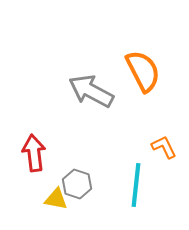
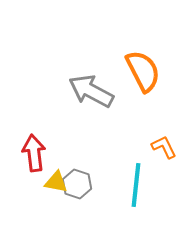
yellow triangle: moved 17 px up
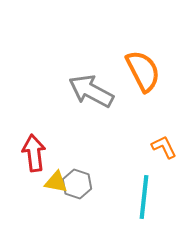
cyan line: moved 8 px right, 12 px down
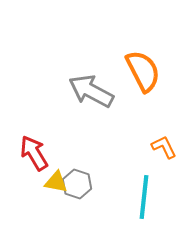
red arrow: rotated 24 degrees counterclockwise
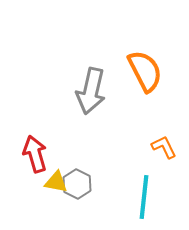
orange semicircle: moved 2 px right
gray arrow: rotated 105 degrees counterclockwise
red arrow: moved 1 px right, 1 px down; rotated 15 degrees clockwise
gray hexagon: rotated 8 degrees clockwise
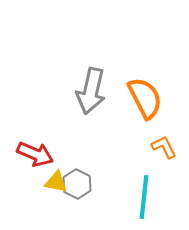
orange semicircle: moved 27 px down
red arrow: rotated 129 degrees clockwise
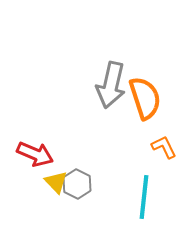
gray arrow: moved 20 px right, 6 px up
orange semicircle: rotated 9 degrees clockwise
yellow triangle: rotated 35 degrees clockwise
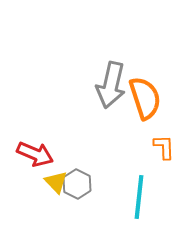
orange L-shape: rotated 24 degrees clockwise
cyan line: moved 5 px left
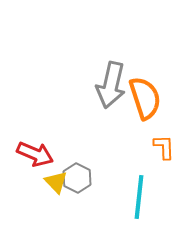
gray hexagon: moved 6 px up
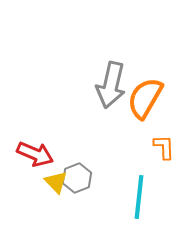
orange semicircle: rotated 132 degrees counterclockwise
gray hexagon: rotated 12 degrees clockwise
